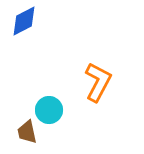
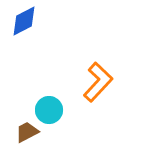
orange L-shape: rotated 15 degrees clockwise
brown trapezoid: rotated 75 degrees clockwise
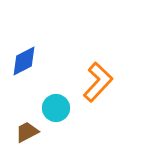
blue diamond: moved 40 px down
cyan circle: moved 7 px right, 2 px up
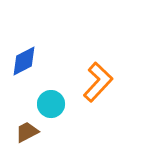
cyan circle: moved 5 px left, 4 px up
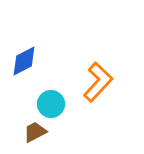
brown trapezoid: moved 8 px right
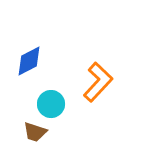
blue diamond: moved 5 px right
brown trapezoid: rotated 135 degrees counterclockwise
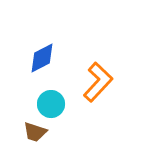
blue diamond: moved 13 px right, 3 px up
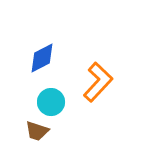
cyan circle: moved 2 px up
brown trapezoid: moved 2 px right, 1 px up
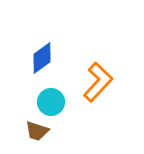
blue diamond: rotated 8 degrees counterclockwise
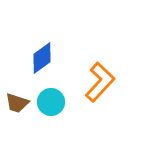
orange L-shape: moved 2 px right
brown trapezoid: moved 20 px left, 28 px up
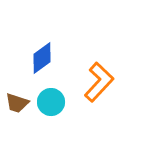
orange L-shape: moved 1 px left
